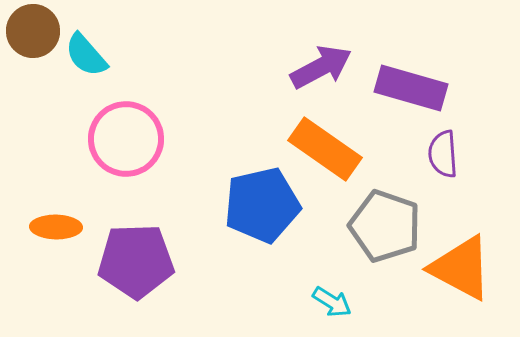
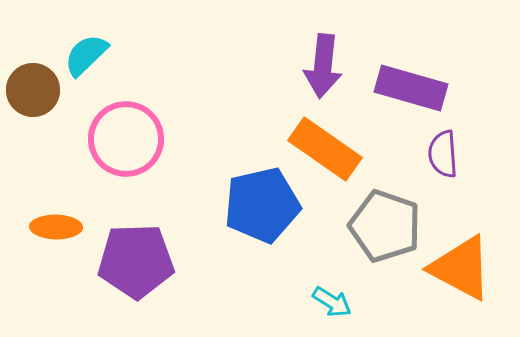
brown circle: moved 59 px down
cyan semicircle: rotated 87 degrees clockwise
purple arrow: moved 2 px right, 1 px up; rotated 124 degrees clockwise
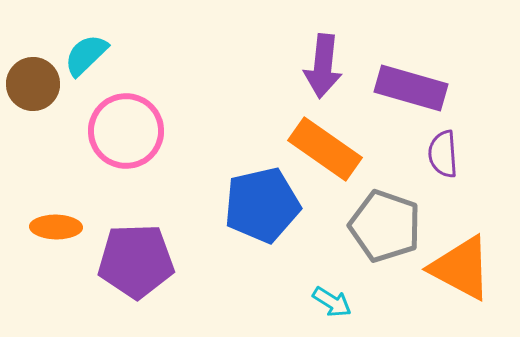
brown circle: moved 6 px up
pink circle: moved 8 px up
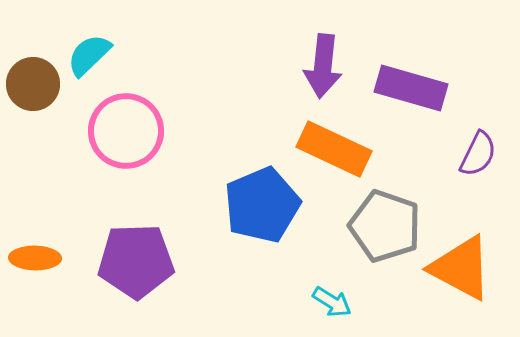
cyan semicircle: moved 3 px right
orange rectangle: moved 9 px right; rotated 10 degrees counterclockwise
purple semicircle: moved 35 px right; rotated 150 degrees counterclockwise
blue pentagon: rotated 10 degrees counterclockwise
orange ellipse: moved 21 px left, 31 px down
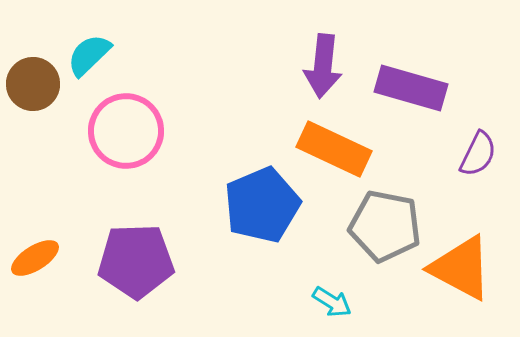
gray pentagon: rotated 8 degrees counterclockwise
orange ellipse: rotated 33 degrees counterclockwise
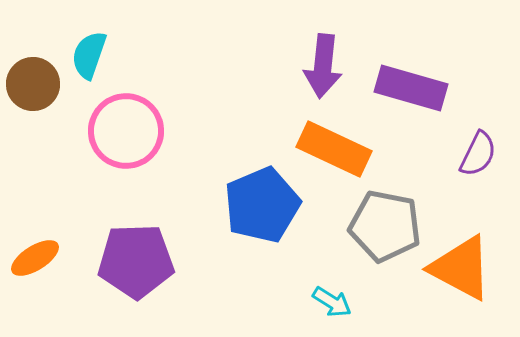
cyan semicircle: rotated 27 degrees counterclockwise
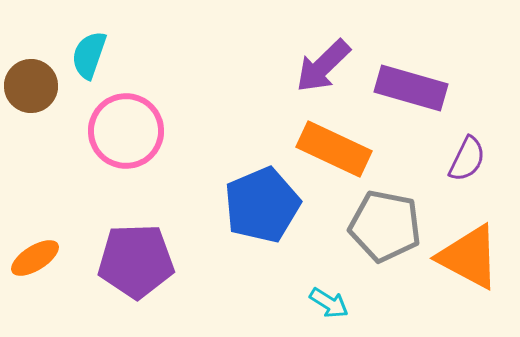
purple arrow: rotated 40 degrees clockwise
brown circle: moved 2 px left, 2 px down
purple semicircle: moved 11 px left, 5 px down
orange triangle: moved 8 px right, 11 px up
cyan arrow: moved 3 px left, 1 px down
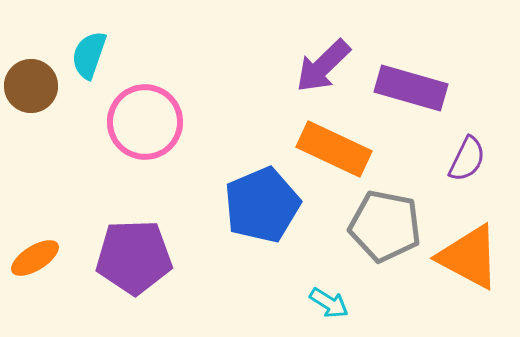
pink circle: moved 19 px right, 9 px up
purple pentagon: moved 2 px left, 4 px up
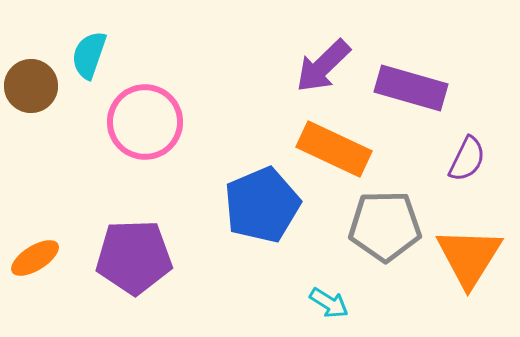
gray pentagon: rotated 12 degrees counterclockwise
orange triangle: rotated 34 degrees clockwise
